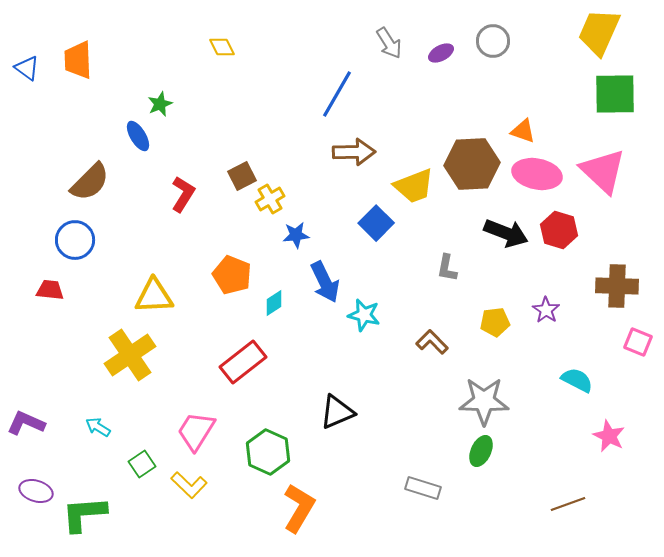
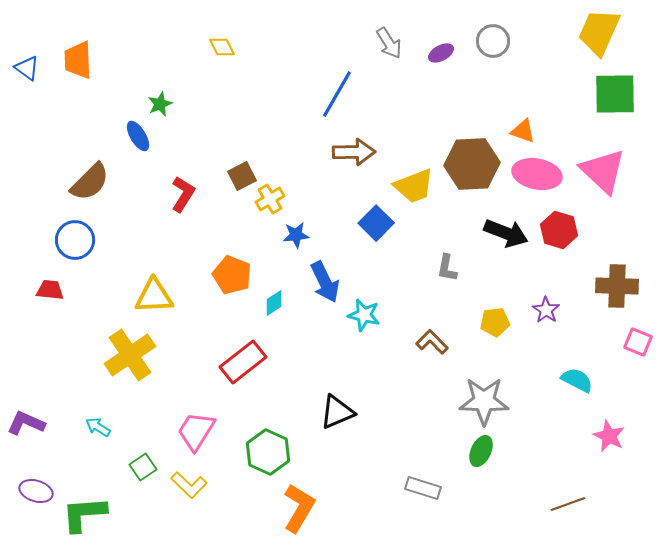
green square at (142, 464): moved 1 px right, 3 px down
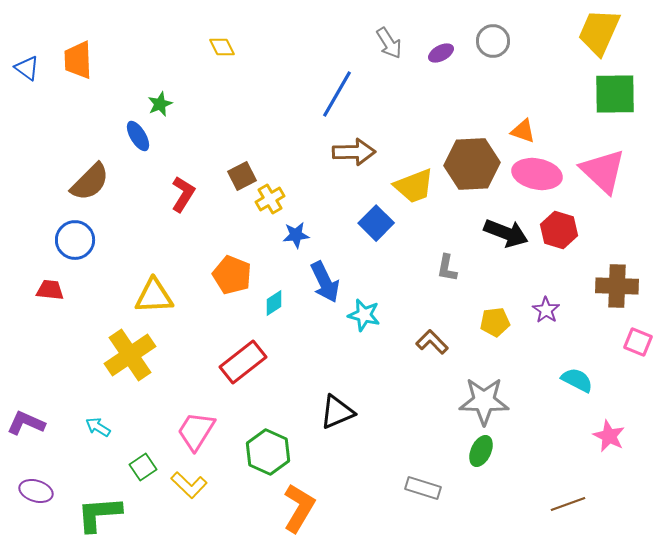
green L-shape at (84, 514): moved 15 px right
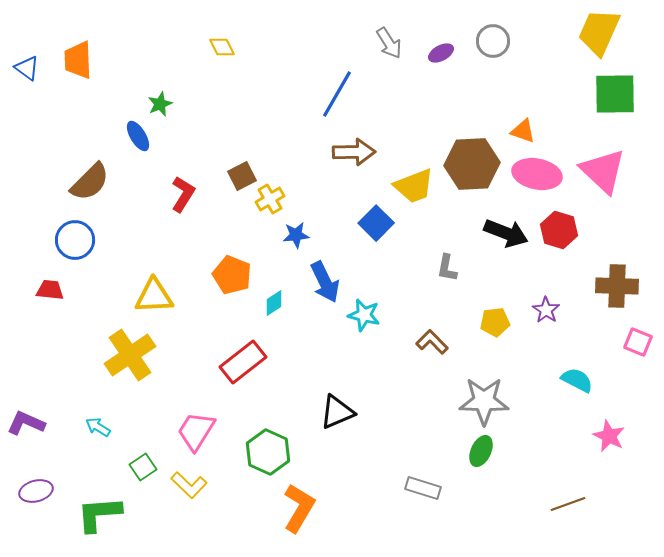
purple ellipse at (36, 491): rotated 32 degrees counterclockwise
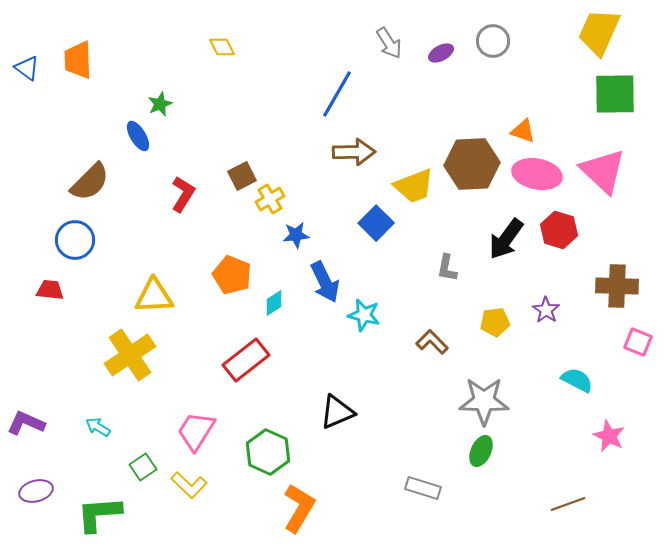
black arrow at (506, 233): moved 6 px down; rotated 105 degrees clockwise
red rectangle at (243, 362): moved 3 px right, 2 px up
